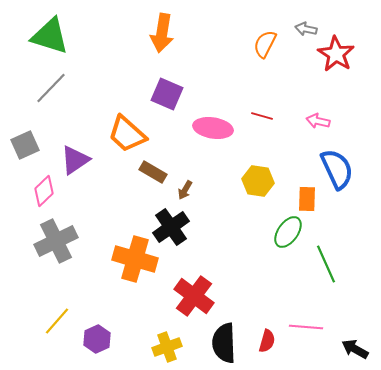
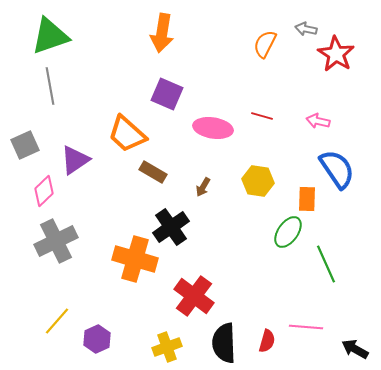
green triangle: rotated 36 degrees counterclockwise
gray line: moved 1 px left, 2 px up; rotated 54 degrees counterclockwise
blue semicircle: rotated 9 degrees counterclockwise
brown arrow: moved 18 px right, 3 px up
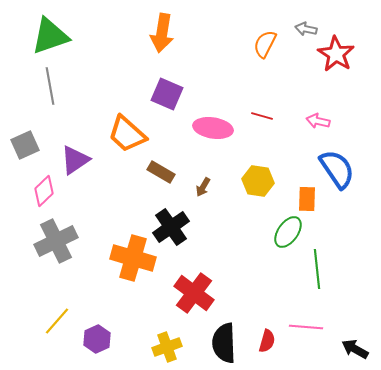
brown rectangle: moved 8 px right
orange cross: moved 2 px left, 1 px up
green line: moved 9 px left, 5 px down; rotated 18 degrees clockwise
red cross: moved 3 px up
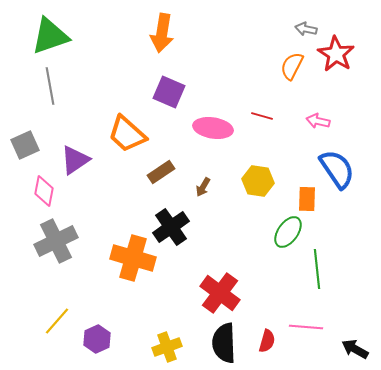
orange semicircle: moved 27 px right, 22 px down
purple square: moved 2 px right, 2 px up
brown rectangle: rotated 64 degrees counterclockwise
pink diamond: rotated 36 degrees counterclockwise
red cross: moved 26 px right
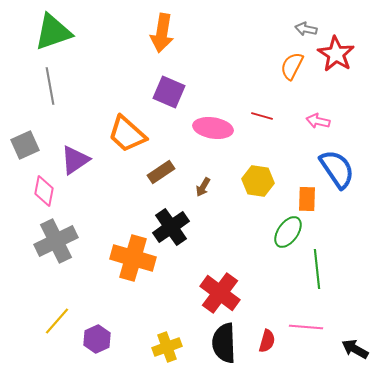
green triangle: moved 3 px right, 4 px up
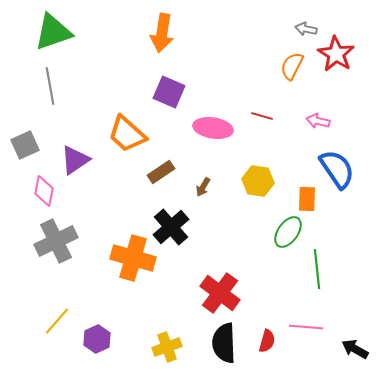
black cross: rotated 6 degrees counterclockwise
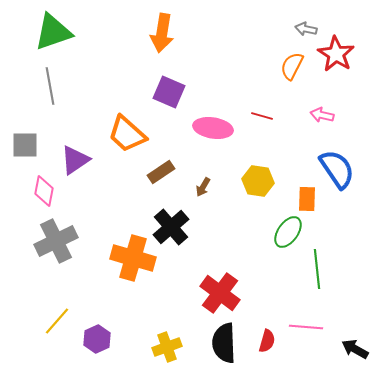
pink arrow: moved 4 px right, 6 px up
gray square: rotated 24 degrees clockwise
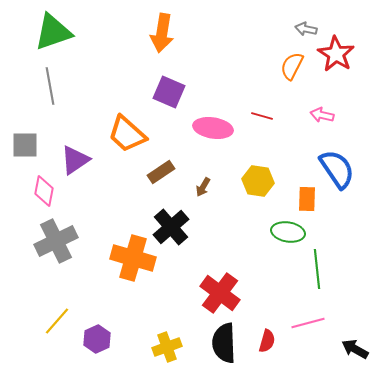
green ellipse: rotated 64 degrees clockwise
pink line: moved 2 px right, 4 px up; rotated 20 degrees counterclockwise
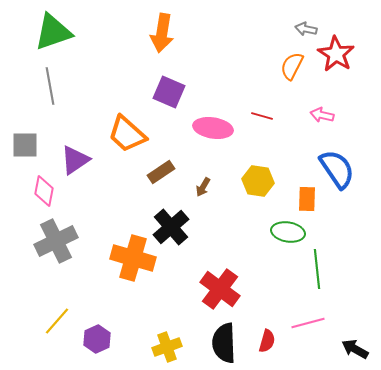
red cross: moved 4 px up
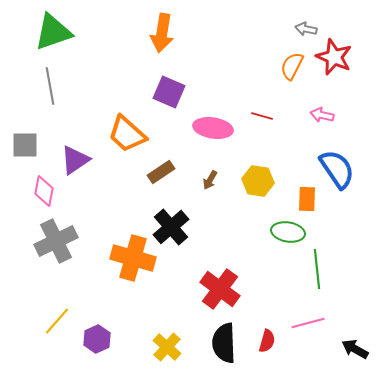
red star: moved 2 px left, 3 px down; rotated 9 degrees counterclockwise
brown arrow: moved 7 px right, 7 px up
yellow cross: rotated 28 degrees counterclockwise
